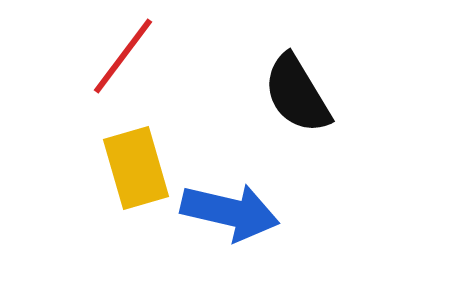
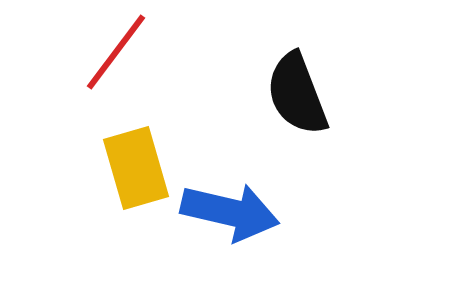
red line: moved 7 px left, 4 px up
black semicircle: rotated 10 degrees clockwise
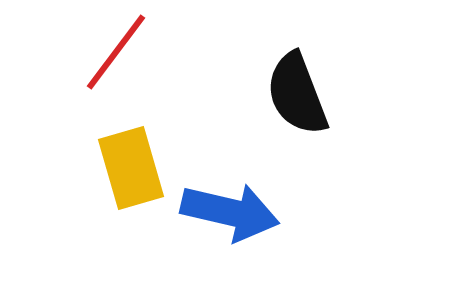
yellow rectangle: moved 5 px left
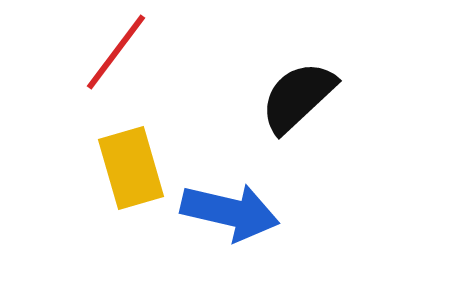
black semicircle: moved 1 px right, 3 px down; rotated 68 degrees clockwise
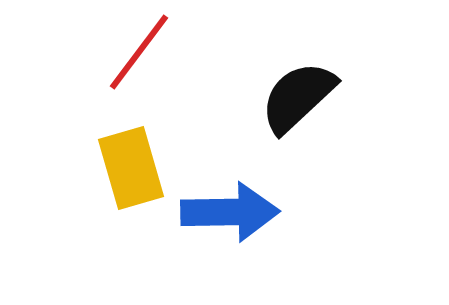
red line: moved 23 px right
blue arrow: rotated 14 degrees counterclockwise
